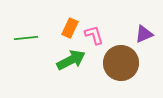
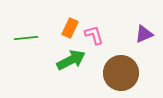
brown circle: moved 10 px down
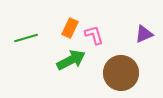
green line: rotated 10 degrees counterclockwise
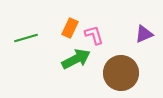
green arrow: moved 5 px right, 1 px up
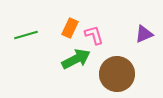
green line: moved 3 px up
brown circle: moved 4 px left, 1 px down
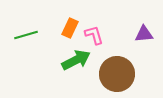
purple triangle: rotated 18 degrees clockwise
green arrow: moved 1 px down
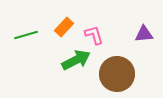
orange rectangle: moved 6 px left, 1 px up; rotated 18 degrees clockwise
